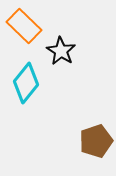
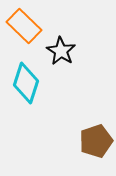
cyan diamond: rotated 21 degrees counterclockwise
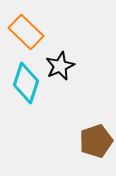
orange rectangle: moved 2 px right, 6 px down
black star: moved 1 px left, 15 px down; rotated 16 degrees clockwise
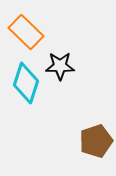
black star: rotated 24 degrees clockwise
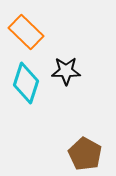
black star: moved 6 px right, 5 px down
brown pentagon: moved 11 px left, 13 px down; rotated 24 degrees counterclockwise
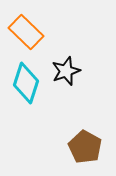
black star: rotated 20 degrees counterclockwise
brown pentagon: moved 7 px up
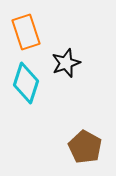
orange rectangle: rotated 28 degrees clockwise
black star: moved 8 px up
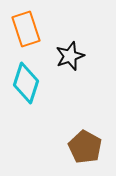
orange rectangle: moved 3 px up
black star: moved 4 px right, 7 px up
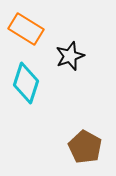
orange rectangle: rotated 40 degrees counterclockwise
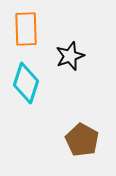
orange rectangle: rotated 56 degrees clockwise
brown pentagon: moved 3 px left, 7 px up
